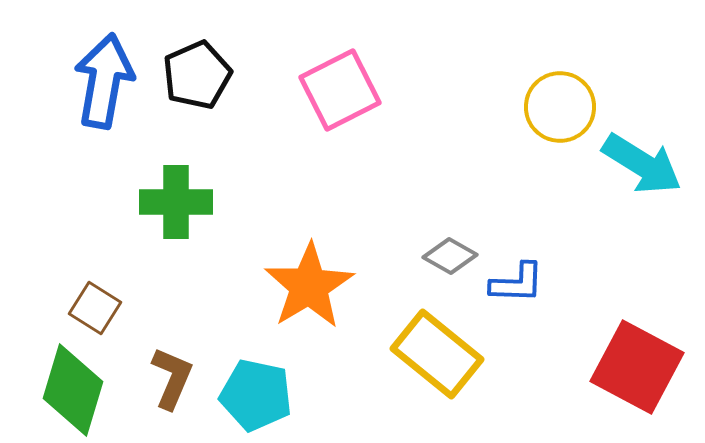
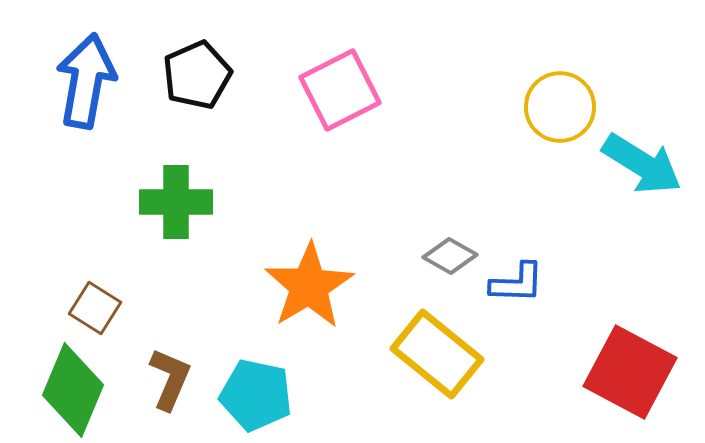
blue arrow: moved 18 px left
red square: moved 7 px left, 5 px down
brown L-shape: moved 2 px left, 1 px down
green diamond: rotated 6 degrees clockwise
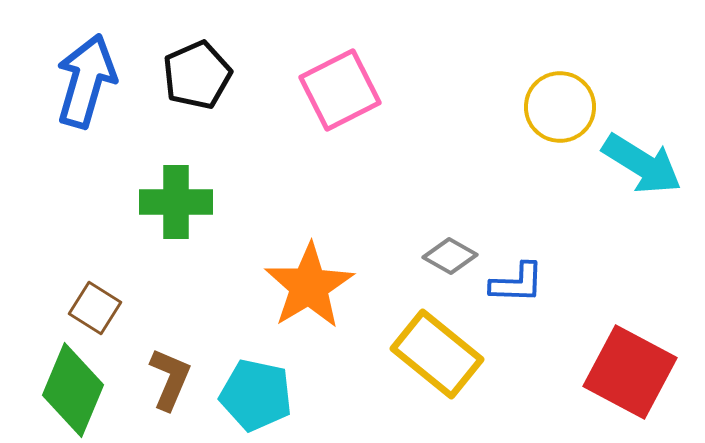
blue arrow: rotated 6 degrees clockwise
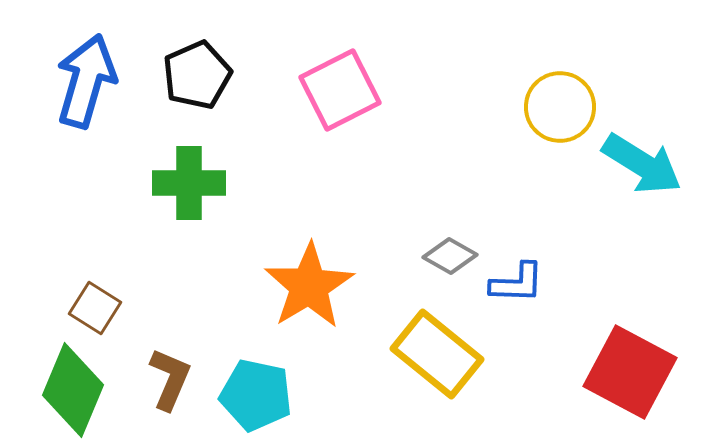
green cross: moved 13 px right, 19 px up
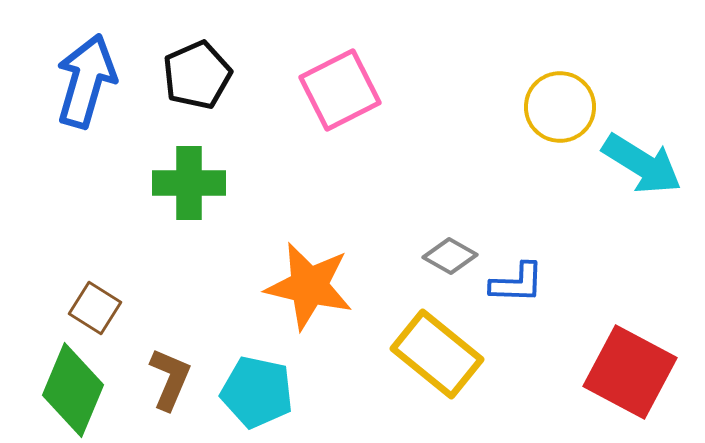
orange star: rotated 28 degrees counterclockwise
cyan pentagon: moved 1 px right, 3 px up
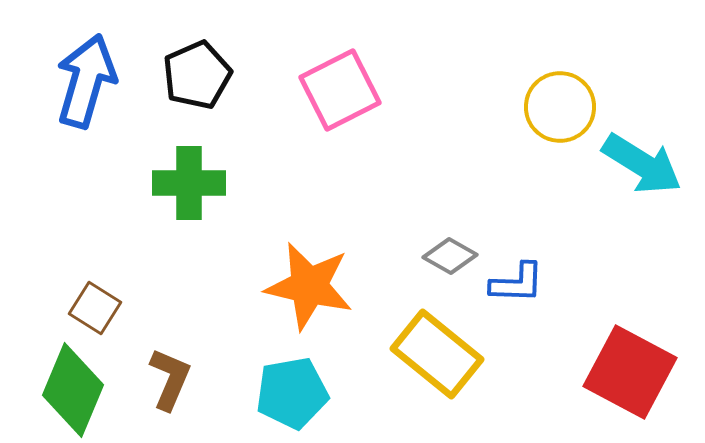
cyan pentagon: moved 35 px right, 1 px down; rotated 22 degrees counterclockwise
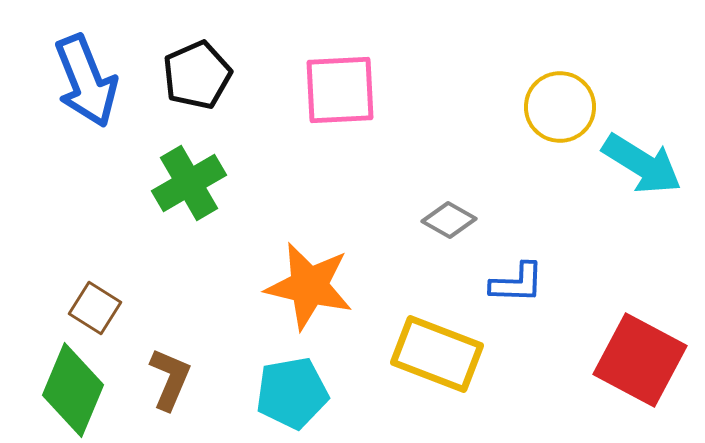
blue arrow: rotated 142 degrees clockwise
pink square: rotated 24 degrees clockwise
green cross: rotated 30 degrees counterclockwise
gray diamond: moved 1 px left, 36 px up
yellow rectangle: rotated 18 degrees counterclockwise
red square: moved 10 px right, 12 px up
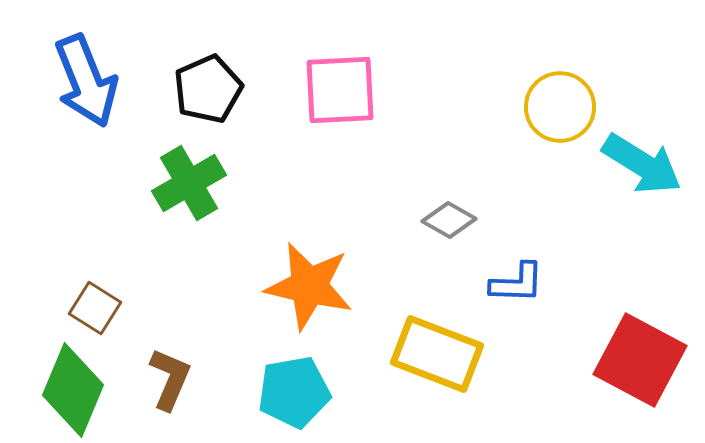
black pentagon: moved 11 px right, 14 px down
cyan pentagon: moved 2 px right, 1 px up
